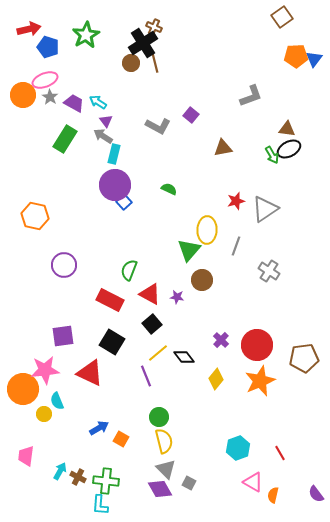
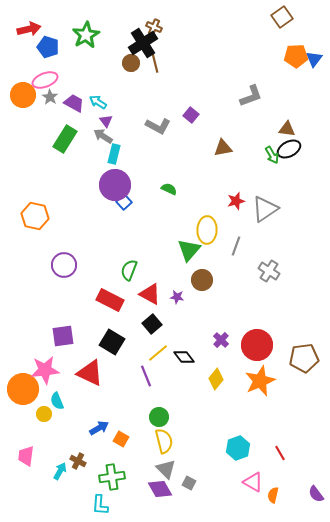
brown cross at (78, 477): moved 16 px up
green cross at (106, 481): moved 6 px right, 4 px up; rotated 15 degrees counterclockwise
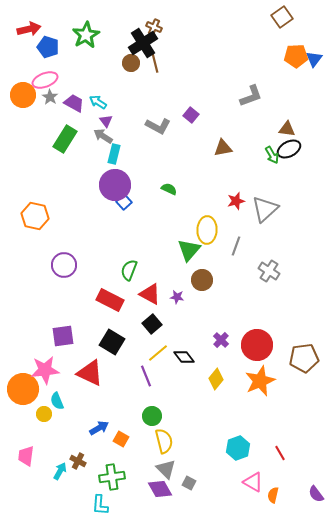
gray triangle at (265, 209): rotated 8 degrees counterclockwise
green circle at (159, 417): moved 7 px left, 1 px up
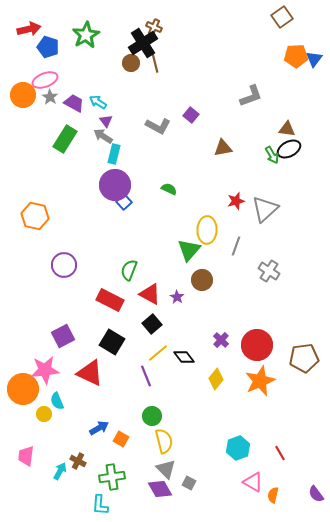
purple star at (177, 297): rotated 24 degrees clockwise
purple square at (63, 336): rotated 20 degrees counterclockwise
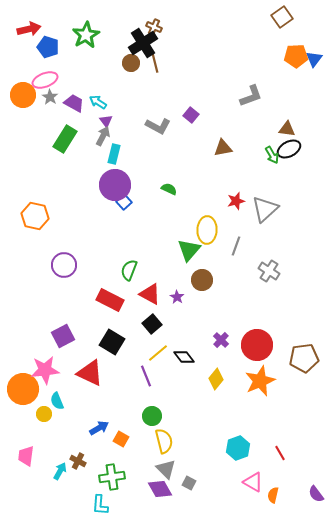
gray arrow at (103, 136): rotated 84 degrees clockwise
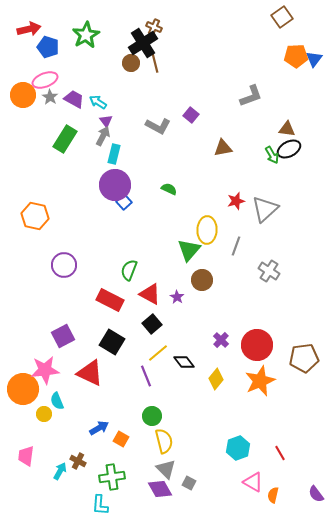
purple trapezoid at (74, 103): moved 4 px up
black diamond at (184, 357): moved 5 px down
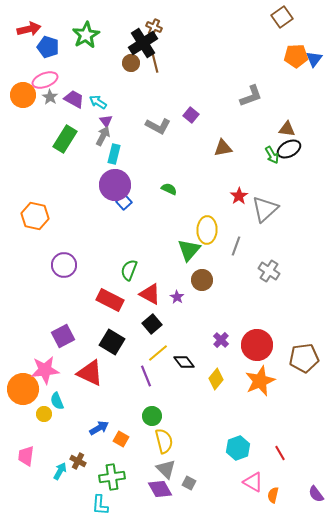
red star at (236, 201): moved 3 px right, 5 px up; rotated 18 degrees counterclockwise
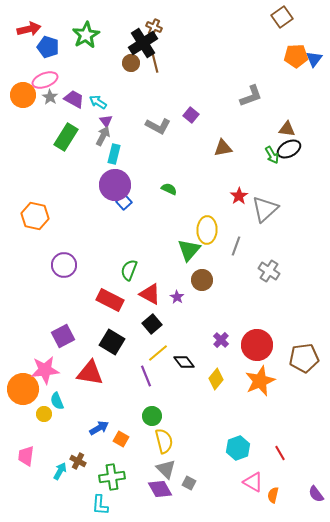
green rectangle at (65, 139): moved 1 px right, 2 px up
red triangle at (90, 373): rotated 16 degrees counterclockwise
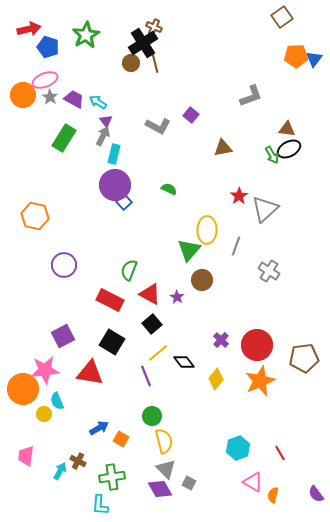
green rectangle at (66, 137): moved 2 px left, 1 px down
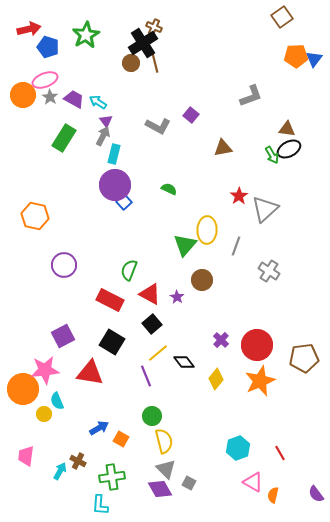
green triangle at (189, 250): moved 4 px left, 5 px up
